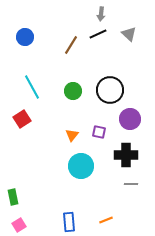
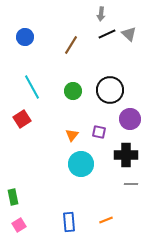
black line: moved 9 px right
cyan circle: moved 2 px up
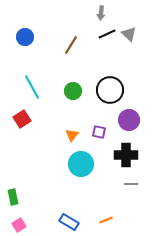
gray arrow: moved 1 px up
purple circle: moved 1 px left, 1 px down
blue rectangle: rotated 54 degrees counterclockwise
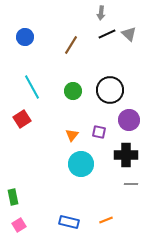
blue rectangle: rotated 18 degrees counterclockwise
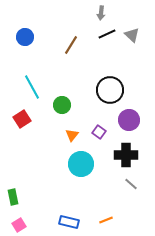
gray triangle: moved 3 px right, 1 px down
green circle: moved 11 px left, 14 px down
purple square: rotated 24 degrees clockwise
gray line: rotated 40 degrees clockwise
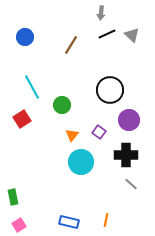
cyan circle: moved 2 px up
orange line: rotated 56 degrees counterclockwise
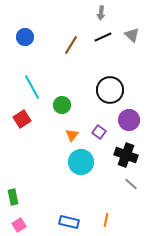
black line: moved 4 px left, 3 px down
black cross: rotated 20 degrees clockwise
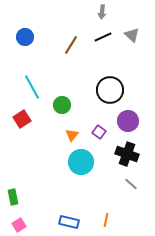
gray arrow: moved 1 px right, 1 px up
purple circle: moved 1 px left, 1 px down
black cross: moved 1 px right, 1 px up
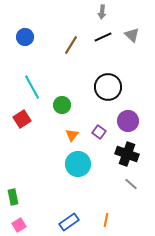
black circle: moved 2 px left, 3 px up
cyan circle: moved 3 px left, 2 px down
blue rectangle: rotated 48 degrees counterclockwise
